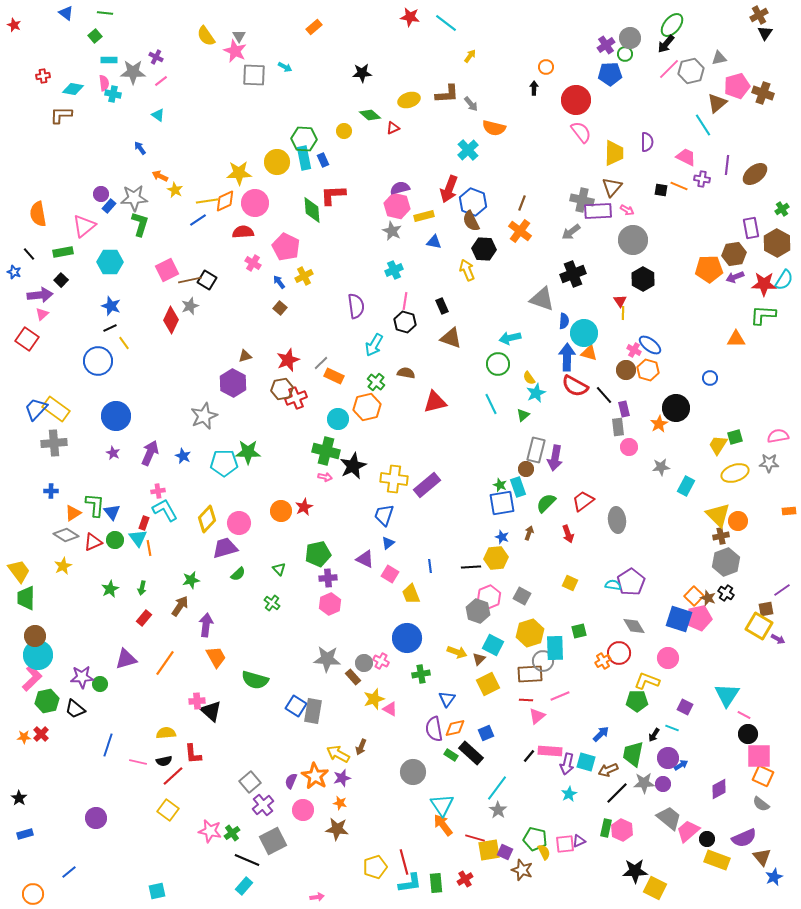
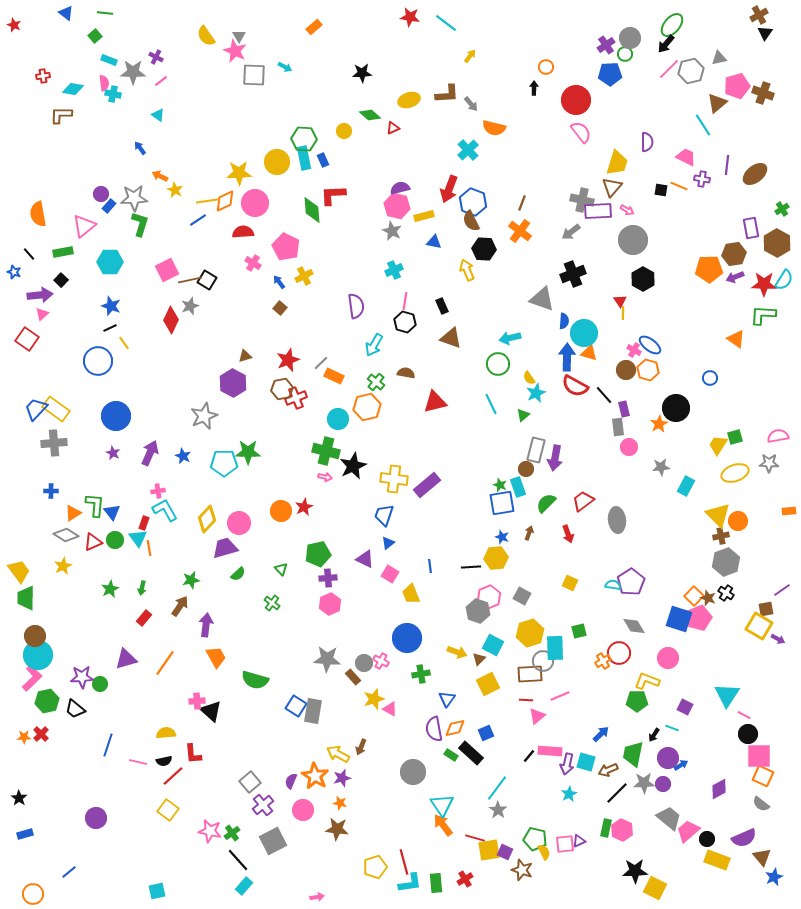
cyan rectangle at (109, 60): rotated 21 degrees clockwise
yellow trapezoid at (614, 153): moved 3 px right, 10 px down; rotated 16 degrees clockwise
orange triangle at (736, 339): rotated 36 degrees clockwise
green triangle at (279, 569): moved 2 px right
pink pentagon at (699, 618): rotated 10 degrees counterclockwise
black line at (247, 860): moved 9 px left; rotated 25 degrees clockwise
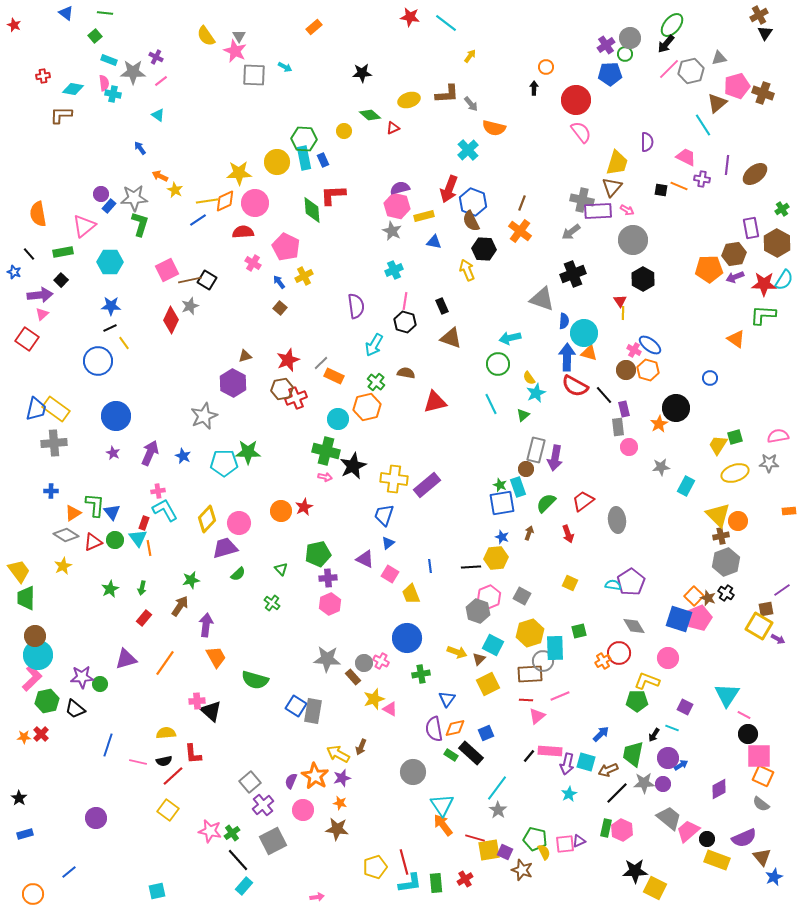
blue star at (111, 306): rotated 18 degrees counterclockwise
blue trapezoid at (36, 409): rotated 150 degrees clockwise
